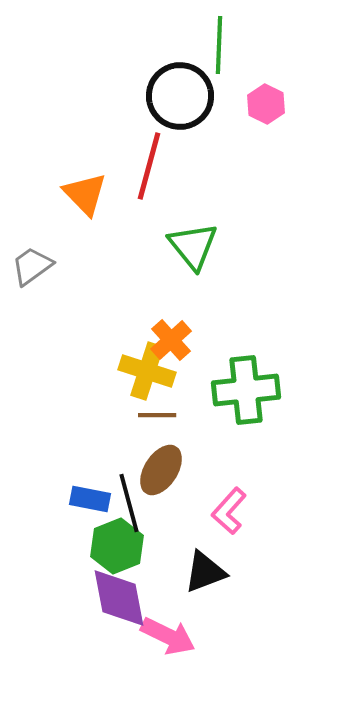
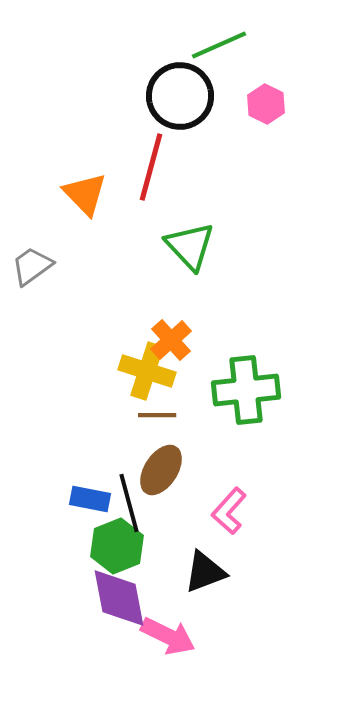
green line: rotated 64 degrees clockwise
red line: moved 2 px right, 1 px down
green triangle: moved 3 px left; rotated 4 degrees counterclockwise
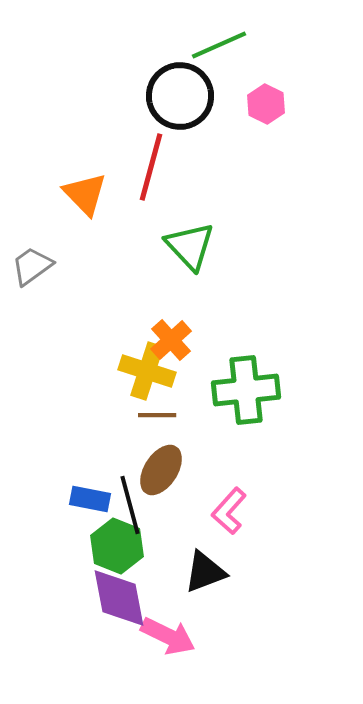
black line: moved 1 px right, 2 px down
green hexagon: rotated 16 degrees counterclockwise
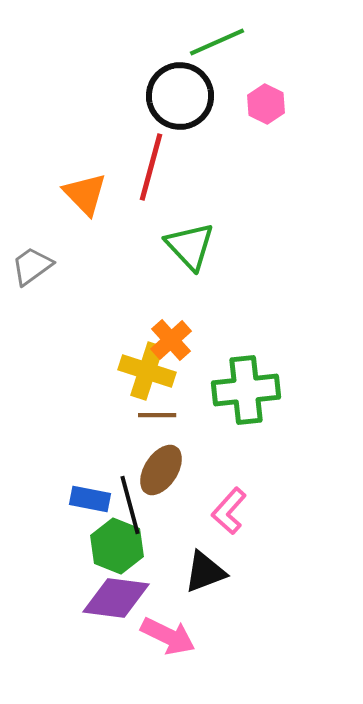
green line: moved 2 px left, 3 px up
purple diamond: moved 3 px left; rotated 72 degrees counterclockwise
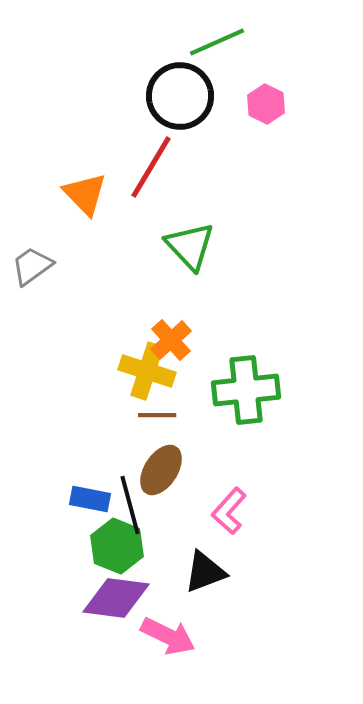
red line: rotated 16 degrees clockwise
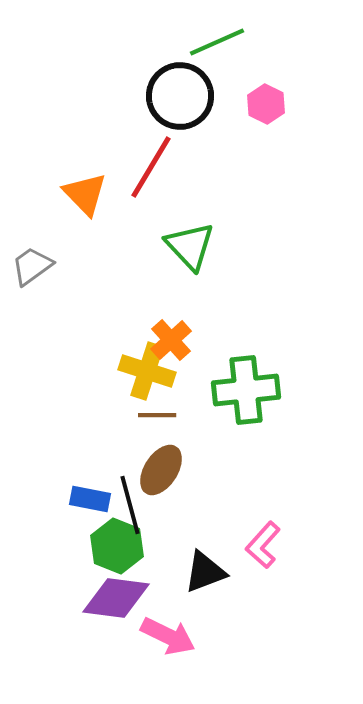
pink L-shape: moved 34 px right, 34 px down
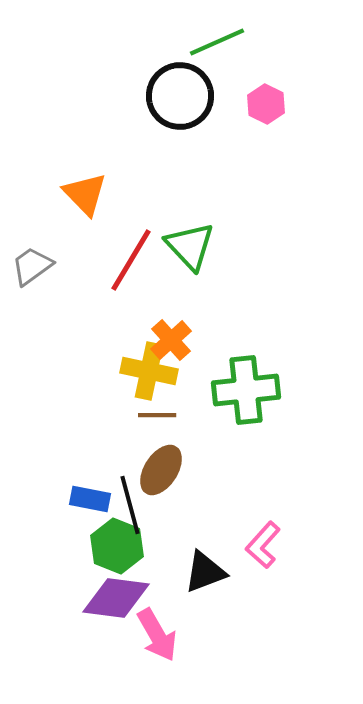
red line: moved 20 px left, 93 px down
yellow cross: moved 2 px right; rotated 6 degrees counterclockwise
pink arrow: moved 11 px left, 1 px up; rotated 34 degrees clockwise
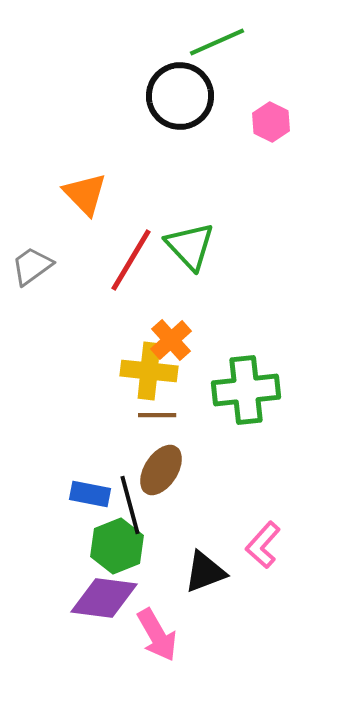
pink hexagon: moved 5 px right, 18 px down
yellow cross: rotated 6 degrees counterclockwise
blue rectangle: moved 5 px up
green hexagon: rotated 16 degrees clockwise
purple diamond: moved 12 px left
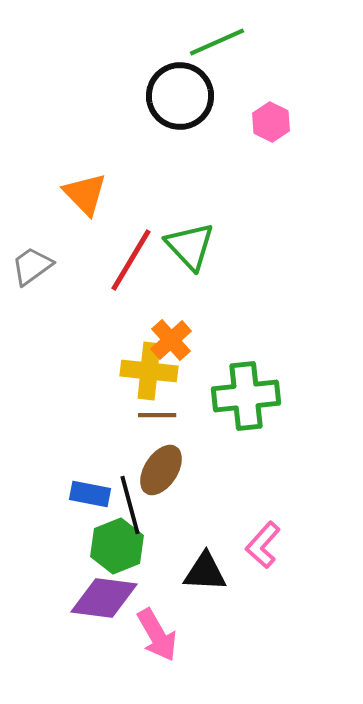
green cross: moved 6 px down
black triangle: rotated 24 degrees clockwise
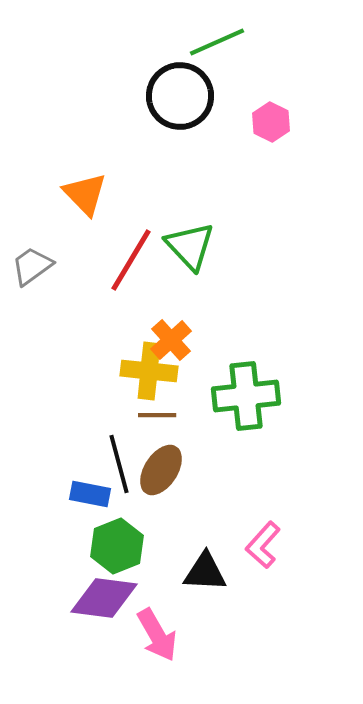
black line: moved 11 px left, 41 px up
